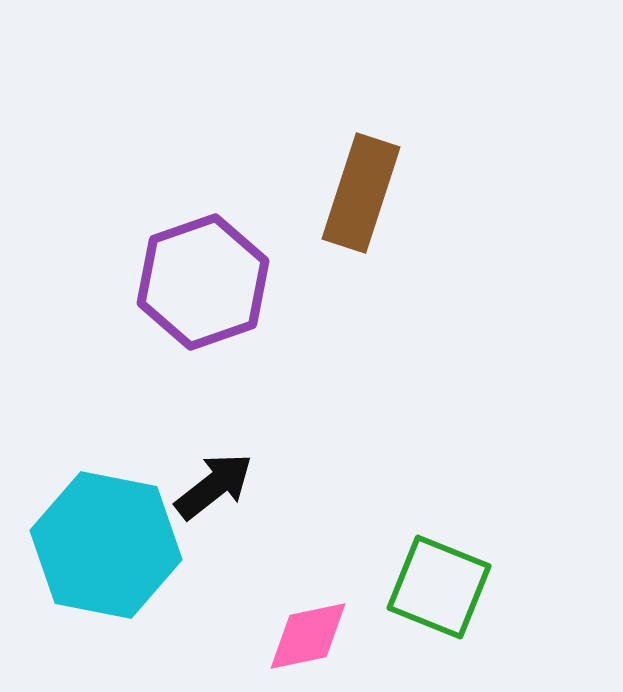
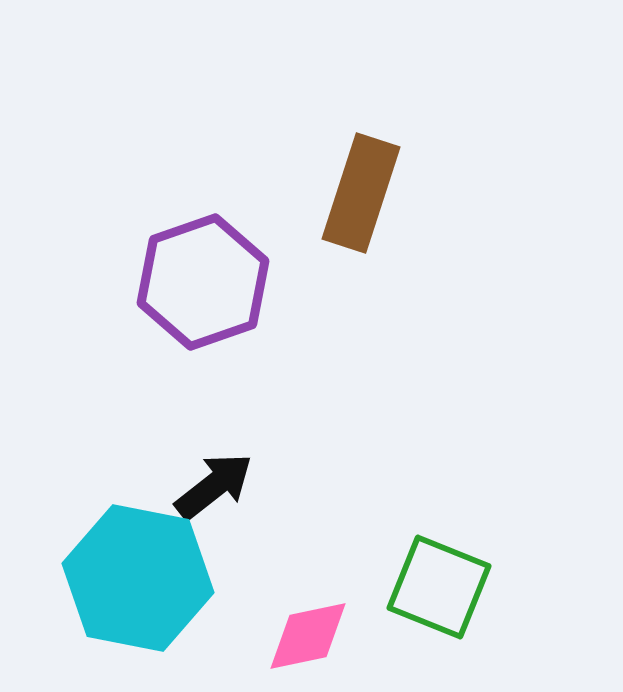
cyan hexagon: moved 32 px right, 33 px down
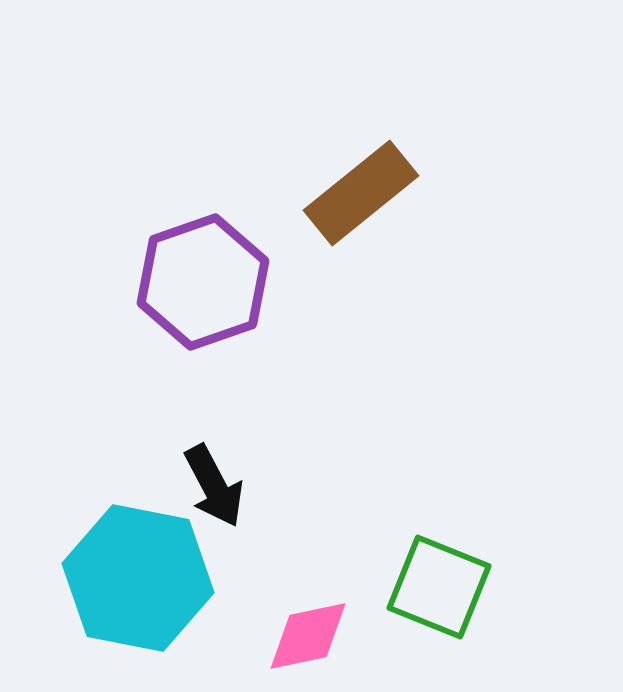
brown rectangle: rotated 33 degrees clockwise
black arrow: rotated 100 degrees clockwise
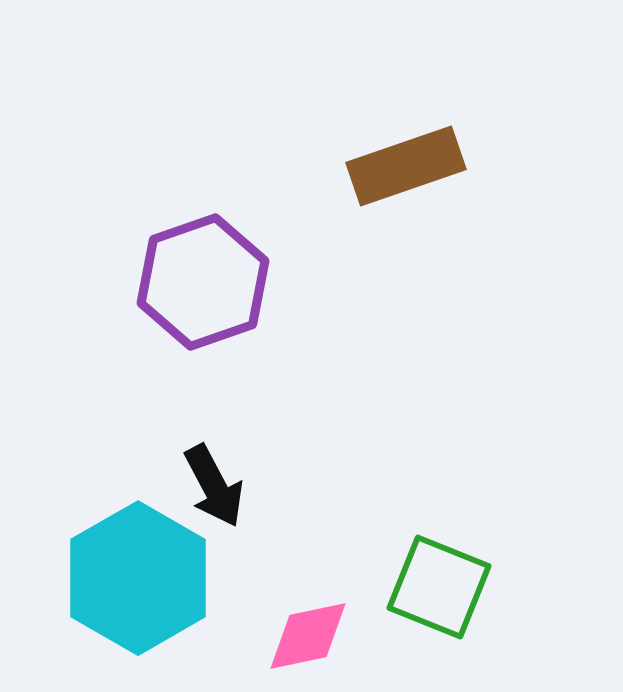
brown rectangle: moved 45 px right, 27 px up; rotated 20 degrees clockwise
cyan hexagon: rotated 19 degrees clockwise
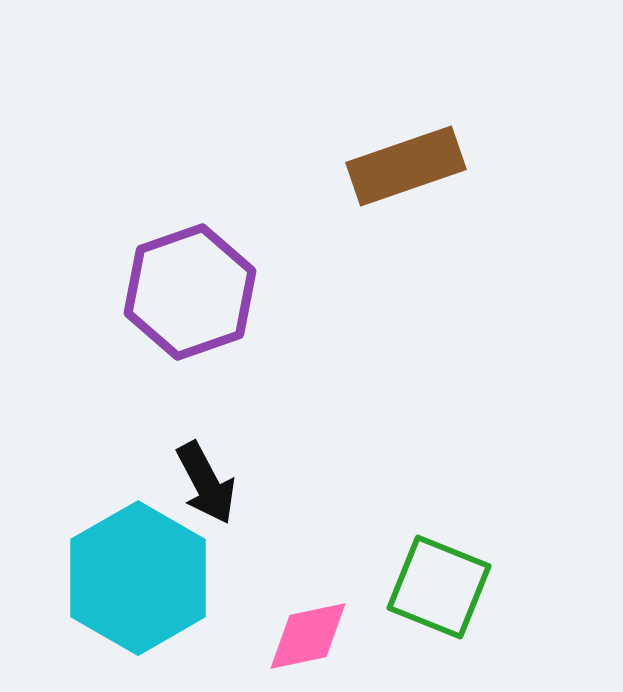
purple hexagon: moved 13 px left, 10 px down
black arrow: moved 8 px left, 3 px up
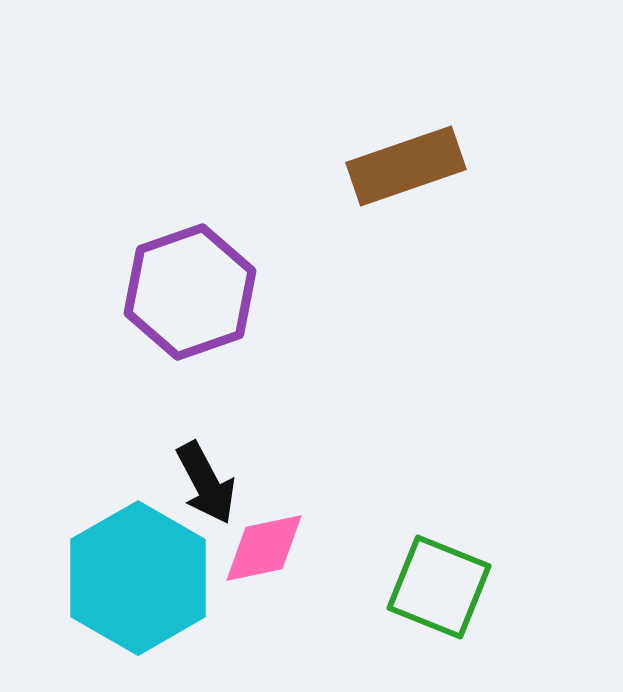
pink diamond: moved 44 px left, 88 px up
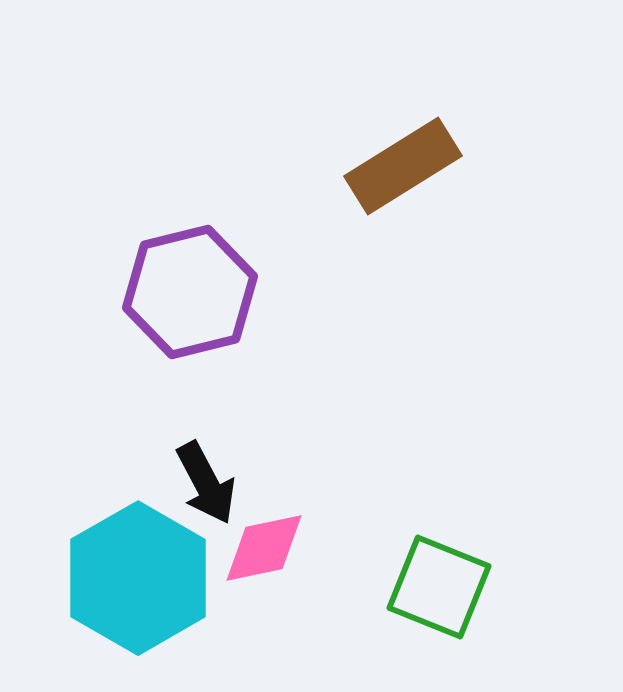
brown rectangle: moved 3 px left; rotated 13 degrees counterclockwise
purple hexagon: rotated 5 degrees clockwise
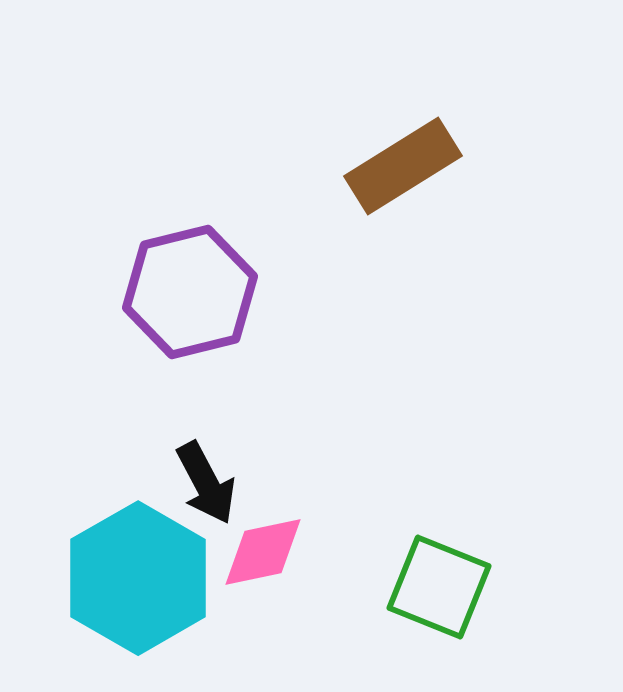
pink diamond: moved 1 px left, 4 px down
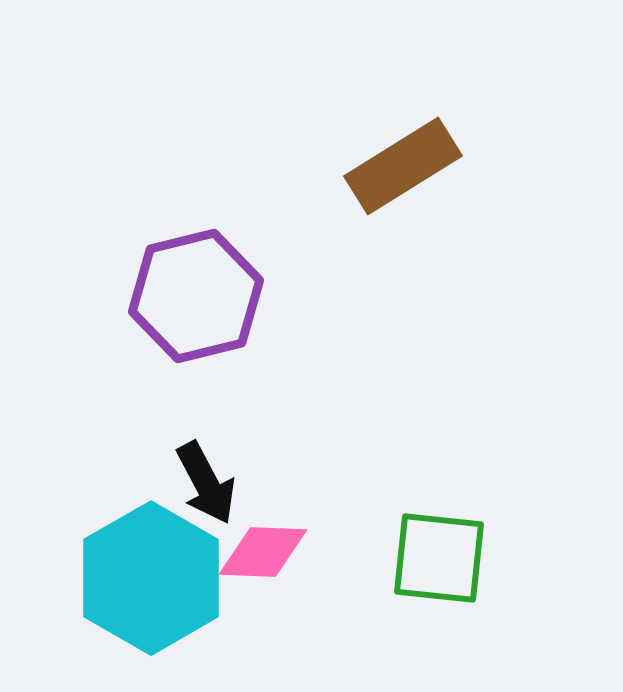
purple hexagon: moved 6 px right, 4 px down
pink diamond: rotated 14 degrees clockwise
cyan hexagon: moved 13 px right
green square: moved 29 px up; rotated 16 degrees counterclockwise
